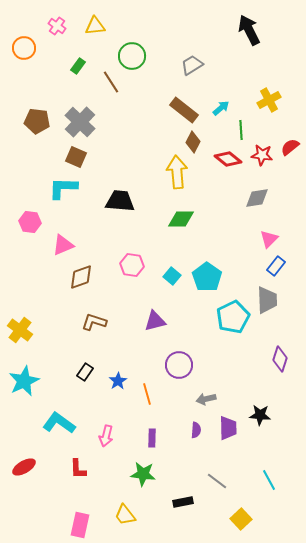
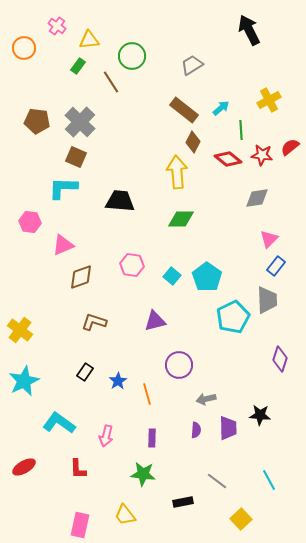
yellow triangle at (95, 26): moved 6 px left, 14 px down
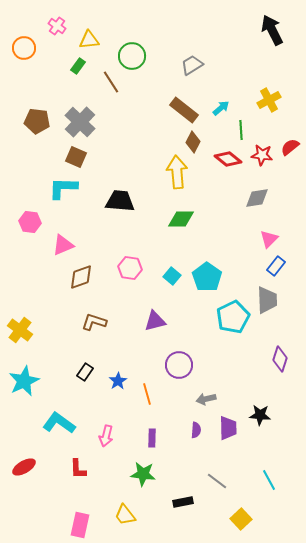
black arrow at (249, 30): moved 23 px right
pink hexagon at (132, 265): moved 2 px left, 3 px down
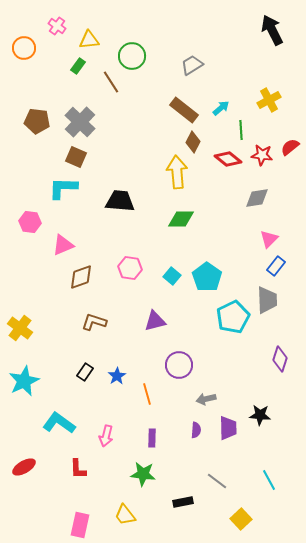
yellow cross at (20, 330): moved 2 px up
blue star at (118, 381): moved 1 px left, 5 px up
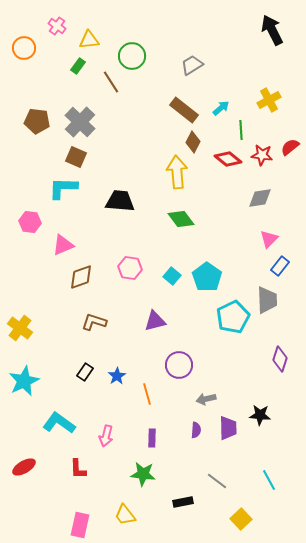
gray diamond at (257, 198): moved 3 px right
green diamond at (181, 219): rotated 52 degrees clockwise
blue rectangle at (276, 266): moved 4 px right
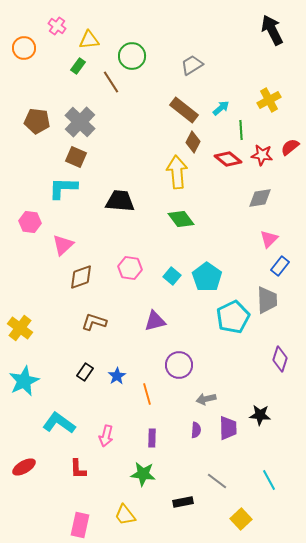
pink triangle at (63, 245): rotated 20 degrees counterclockwise
